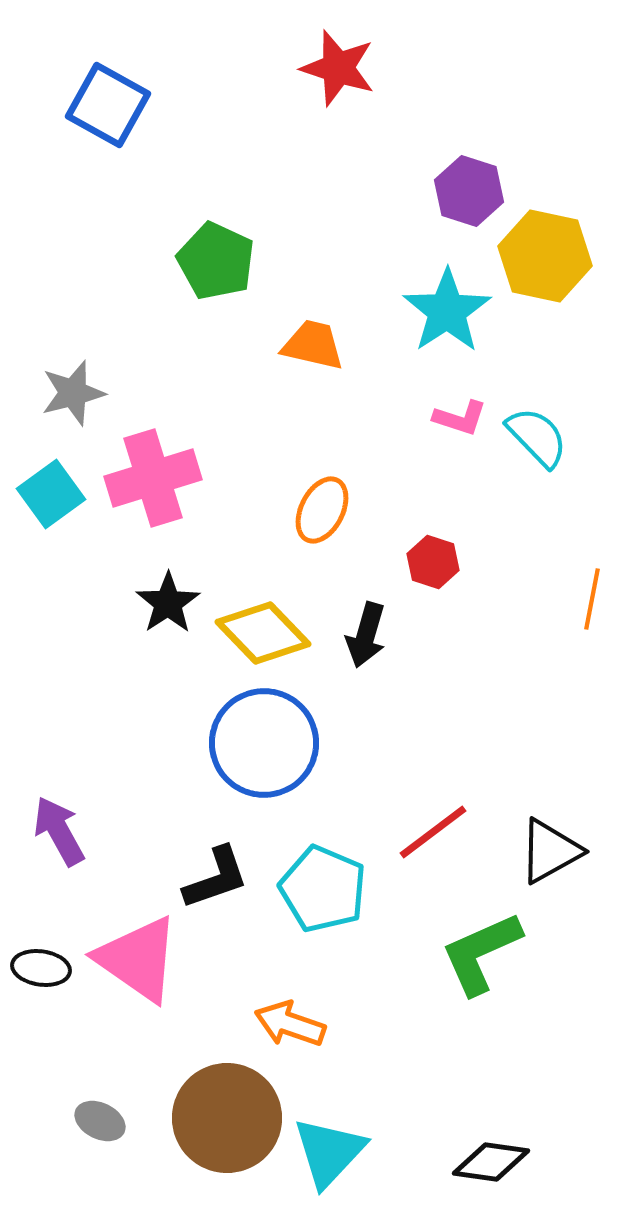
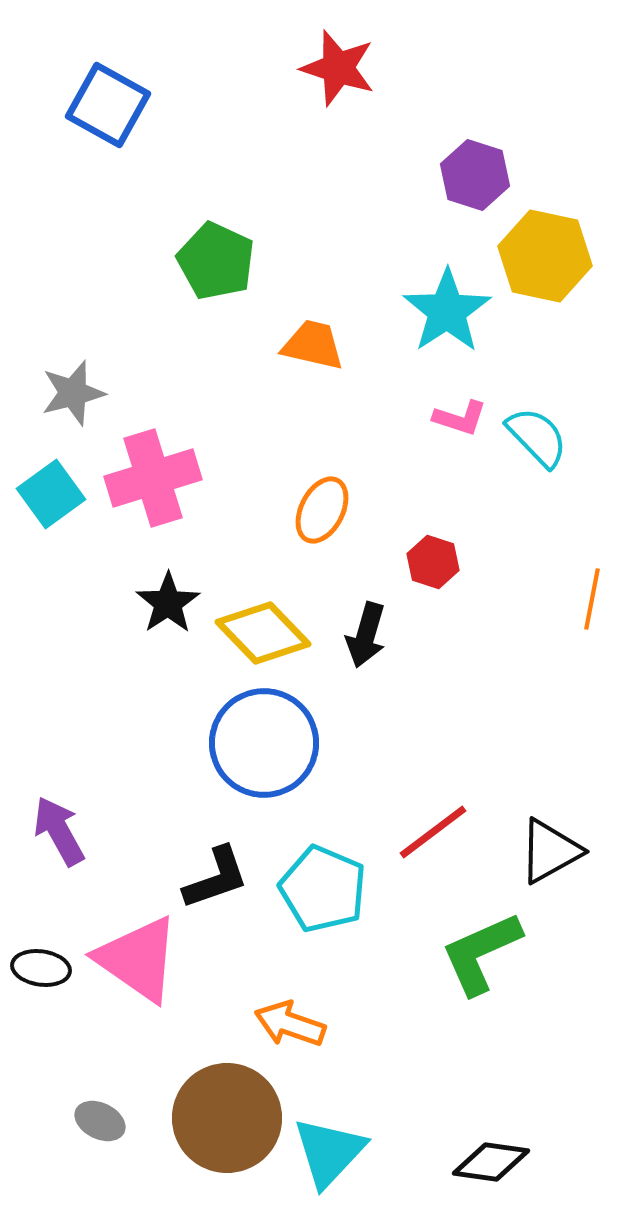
purple hexagon: moved 6 px right, 16 px up
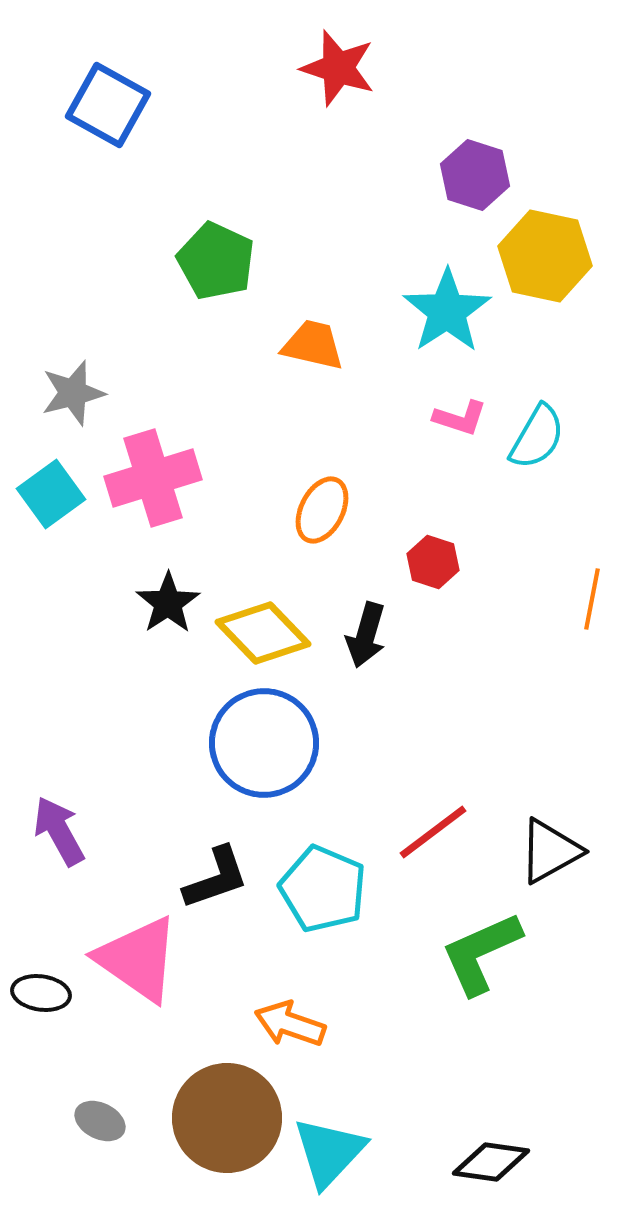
cyan semicircle: rotated 74 degrees clockwise
black ellipse: moved 25 px down
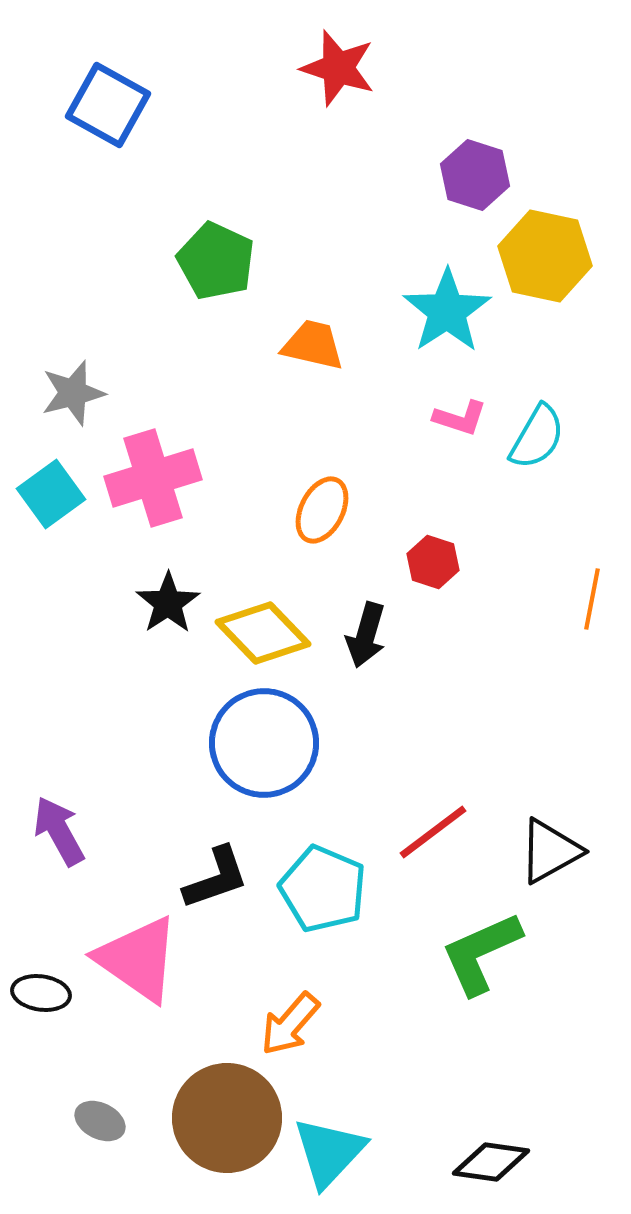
orange arrow: rotated 68 degrees counterclockwise
